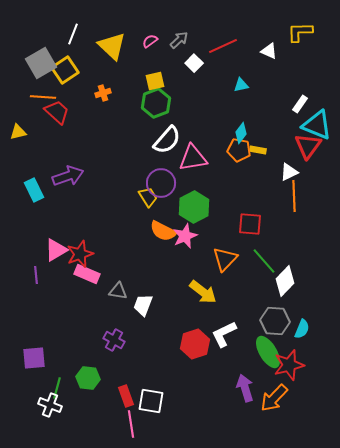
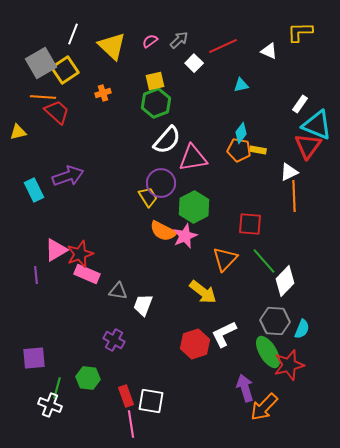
orange arrow at (274, 398): moved 10 px left, 9 px down
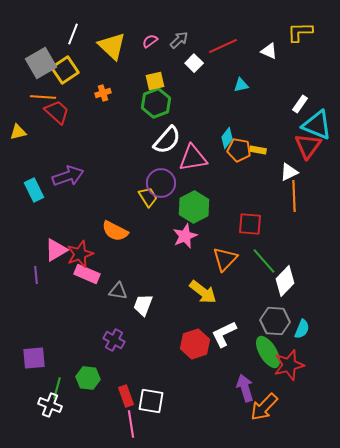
cyan diamond at (241, 133): moved 14 px left, 5 px down
orange semicircle at (163, 231): moved 48 px left
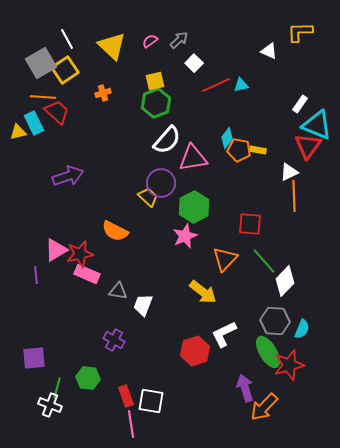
white line at (73, 34): moved 6 px left, 5 px down; rotated 50 degrees counterclockwise
red line at (223, 46): moved 7 px left, 39 px down
cyan rectangle at (34, 190): moved 67 px up
yellow trapezoid at (148, 197): rotated 15 degrees counterclockwise
red star at (80, 254): rotated 8 degrees clockwise
red hexagon at (195, 344): moved 7 px down
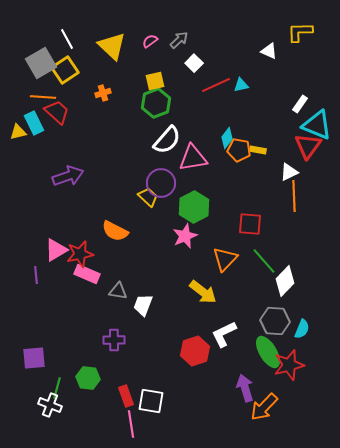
purple cross at (114, 340): rotated 30 degrees counterclockwise
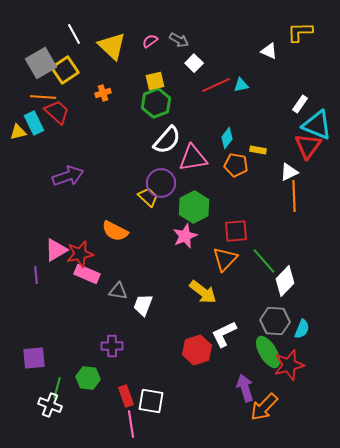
white line at (67, 39): moved 7 px right, 5 px up
gray arrow at (179, 40): rotated 72 degrees clockwise
orange pentagon at (239, 150): moved 3 px left, 15 px down
red square at (250, 224): moved 14 px left, 7 px down; rotated 10 degrees counterclockwise
purple cross at (114, 340): moved 2 px left, 6 px down
red hexagon at (195, 351): moved 2 px right, 1 px up
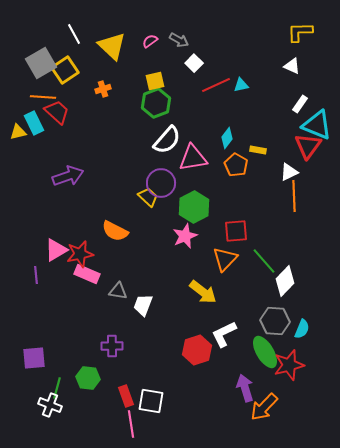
white triangle at (269, 51): moved 23 px right, 15 px down
orange cross at (103, 93): moved 4 px up
orange pentagon at (236, 165): rotated 20 degrees clockwise
green ellipse at (268, 352): moved 3 px left
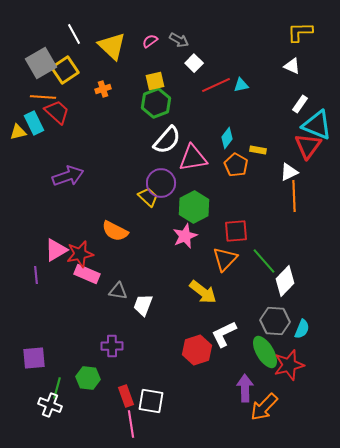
purple arrow at (245, 388): rotated 16 degrees clockwise
